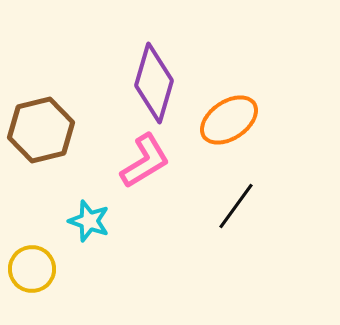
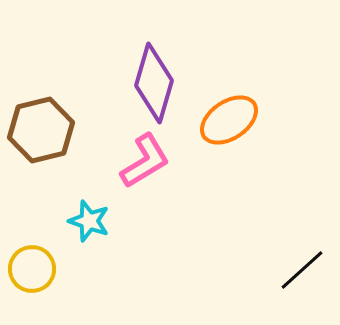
black line: moved 66 px right, 64 px down; rotated 12 degrees clockwise
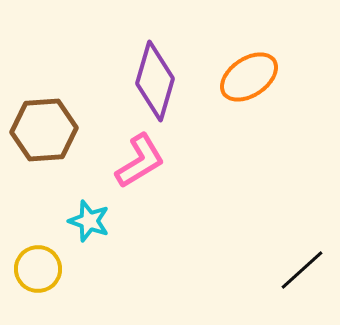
purple diamond: moved 1 px right, 2 px up
orange ellipse: moved 20 px right, 43 px up
brown hexagon: moved 3 px right; rotated 10 degrees clockwise
pink L-shape: moved 5 px left
yellow circle: moved 6 px right
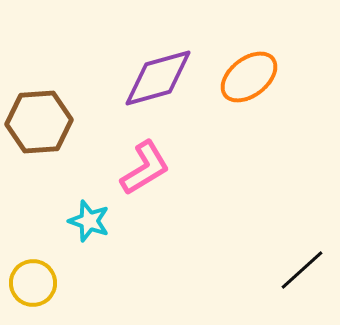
orange ellipse: rotated 4 degrees counterclockwise
purple diamond: moved 3 px right, 3 px up; rotated 58 degrees clockwise
brown hexagon: moved 5 px left, 8 px up
pink L-shape: moved 5 px right, 7 px down
yellow circle: moved 5 px left, 14 px down
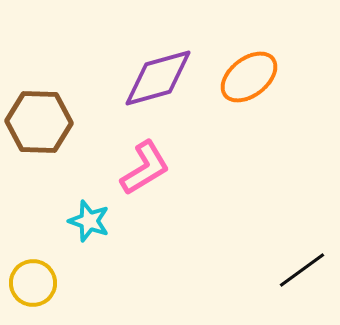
brown hexagon: rotated 6 degrees clockwise
black line: rotated 6 degrees clockwise
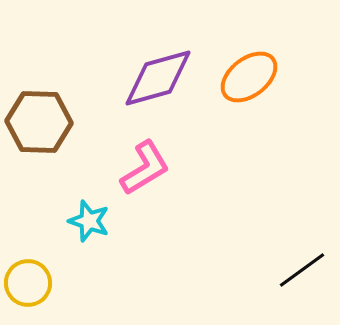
yellow circle: moved 5 px left
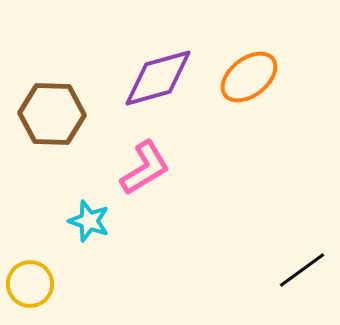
brown hexagon: moved 13 px right, 8 px up
yellow circle: moved 2 px right, 1 px down
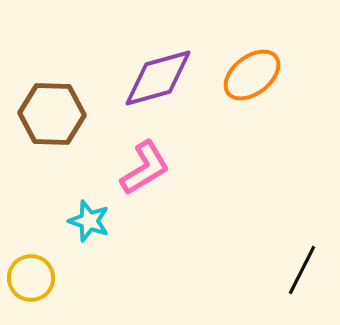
orange ellipse: moved 3 px right, 2 px up
black line: rotated 27 degrees counterclockwise
yellow circle: moved 1 px right, 6 px up
